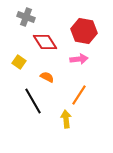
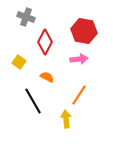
red diamond: rotated 60 degrees clockwise
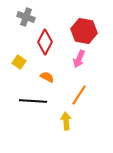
pink arrow: rotated 120 degrees clockwise
black line: rotated 56 degrees counterclockwise
yellow arrow: moved 2 px down
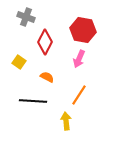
red hexagon: moved 1 px left, 1 px up
